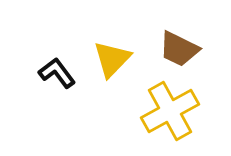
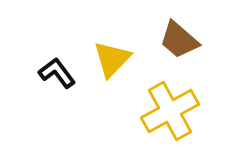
brown trapezoid: moved 9 px up; rotated 15 degrees clockwise
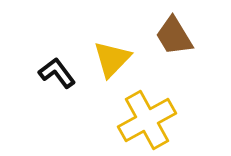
brown trapezoid: moved 5 px left, 4 px up; rotated 18 degrees clockwise
yellow cross: moved 23 px left, 9 px down
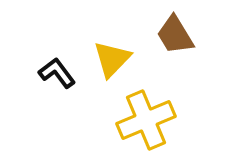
brown trapezoid: moved 1 px right, 1 px up
yellow cross: moved 1 px left; rotated 6 degrees clockwise
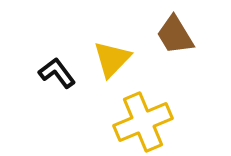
yellow cross: moved 3 px left, 2 px down
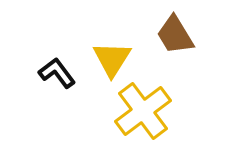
yellow triangle: rotated 12 degrees counterclockwise
yellow cross: moved 11 px up; rotated 14 degrees counterclockwise
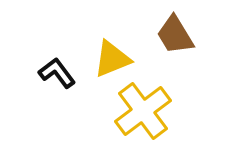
yellow triangle: rotated 36 degrees clockwise
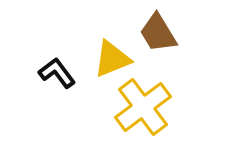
brown trapezoid: moved 17 px left, 2 px up
yellow cross: moved 4 px up
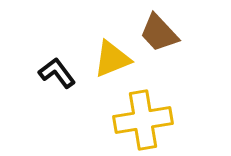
brown trapezoid: moved 1 px right; rotated 12 degrees counterclockwise
yellow cross: moved 13 px down; rotated 28 degrees clockwise
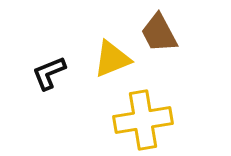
brown trapezoid: rotated 15 degrees clockwise
black L-shape: moved 8 px left; rotated 75 degrees counterclockwise
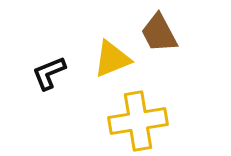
yellow cross: moved 5 px left, 1 px down
